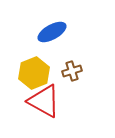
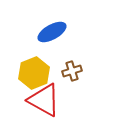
red triangle: moved 1 px up
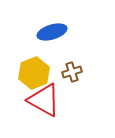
blue ellipse: rotated 12 degrees clockwise
brown cross: moved 1 px down
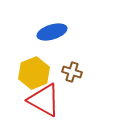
brown cross: rotated 36 degrees clockwise
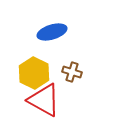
yellow hexagon: rotated 12 degrees counterclockwise
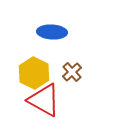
blue ellipse: rotated 20 degrees clockwise
brown cross: rotated 30 degrees clockwise
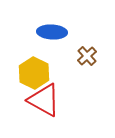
brown cross: moved 15 px right, 16 px up
